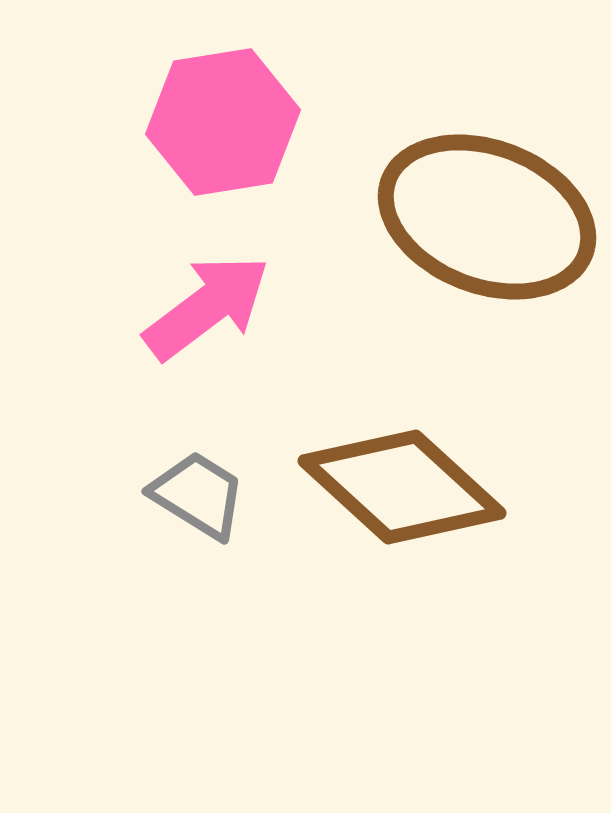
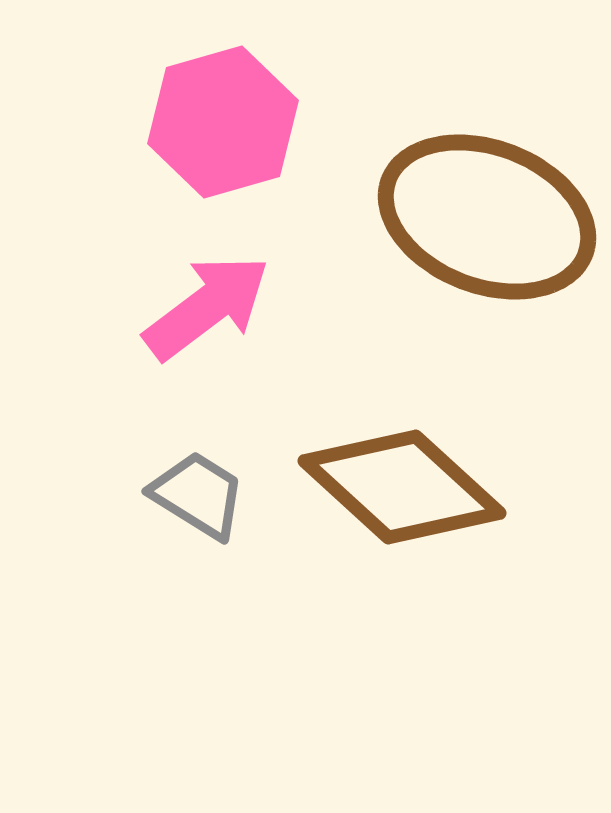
pink hexagon: rotated 7 degrees counterclockwise
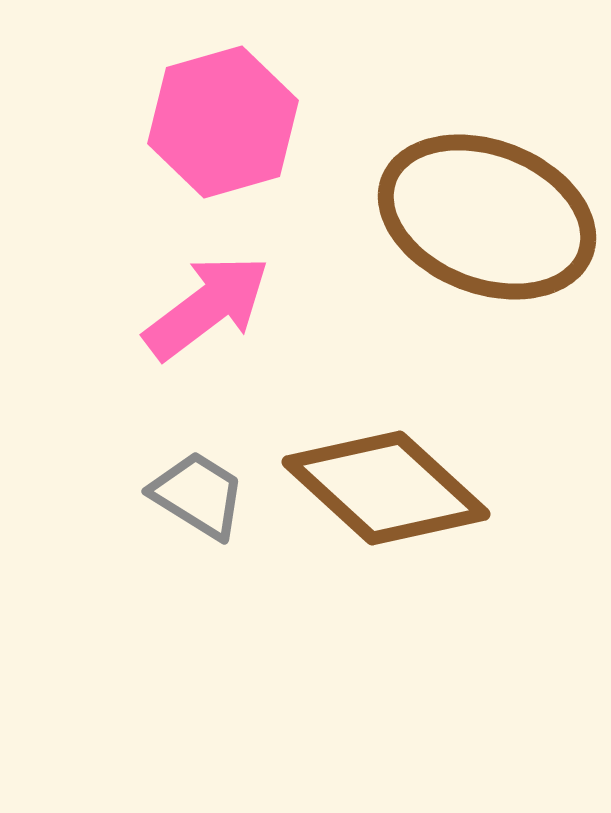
brown diamond: moved 16 px left, 1 px down
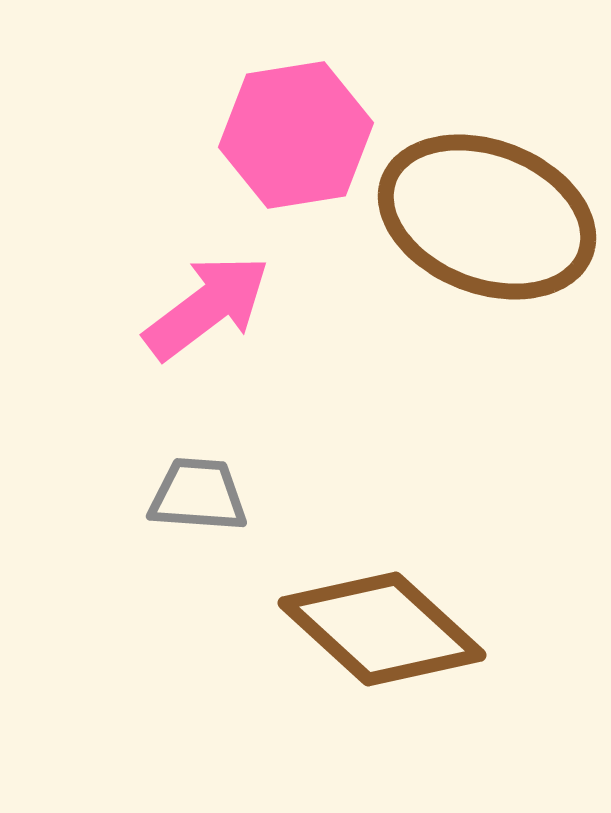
pink hexagon: moved 73 px right, 13 px down; rotated 7 degrees clockwise
brown diamond: moved 4 px left, 141 px down
gray trapezoid: rotated 28 degrees counterclockwise
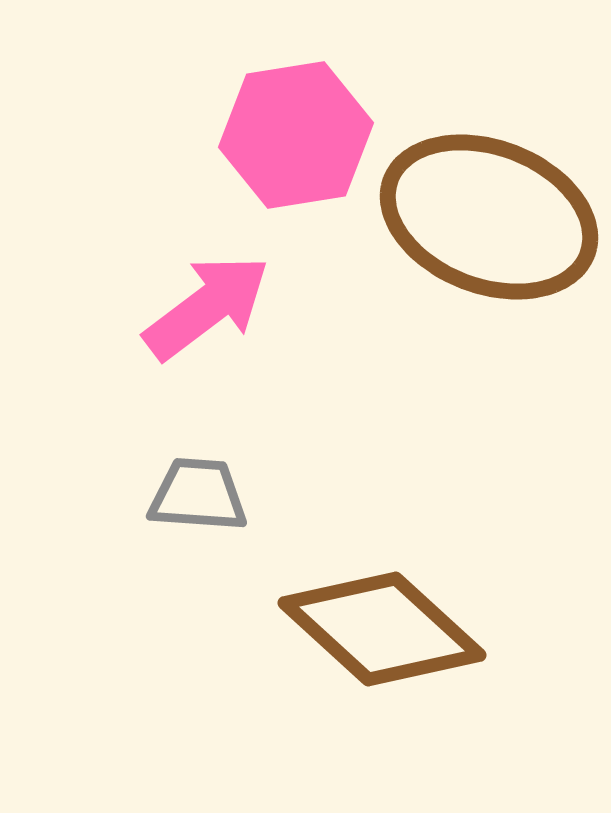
brown ellipse: moved 2 px right
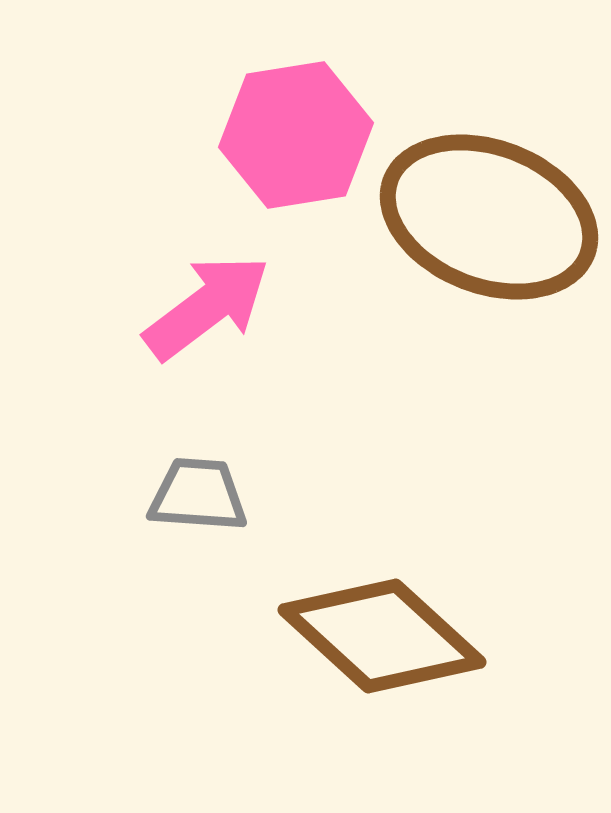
brown diamond: moved 7 px down
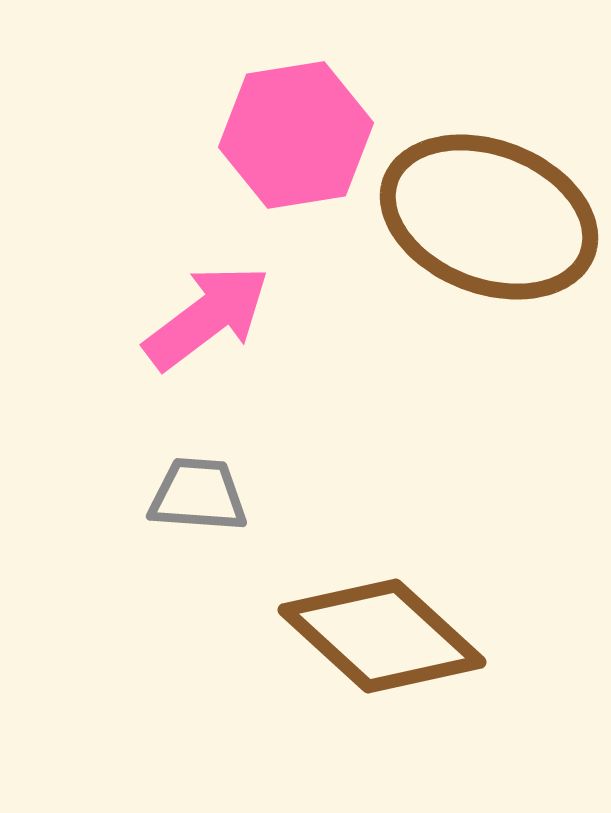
pink arrow: moved 10 px down
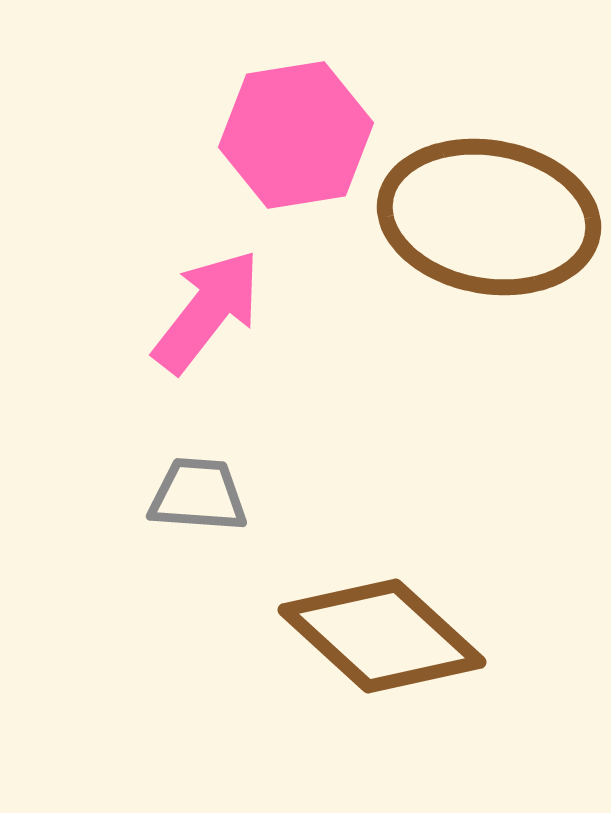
brown ellipse: rotated 11 degrees counterclockwise
pink arrow: moved 6 px up; rotated 15 degrees counterclockwise
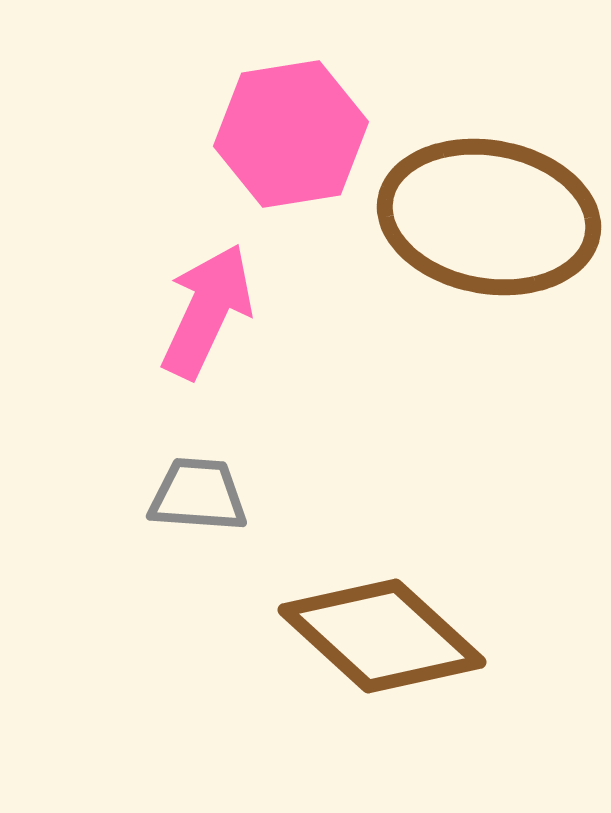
pink hexagon: moved 5 px left, 1 px up
pink arrow: rotated 13 degrees counterclockwise
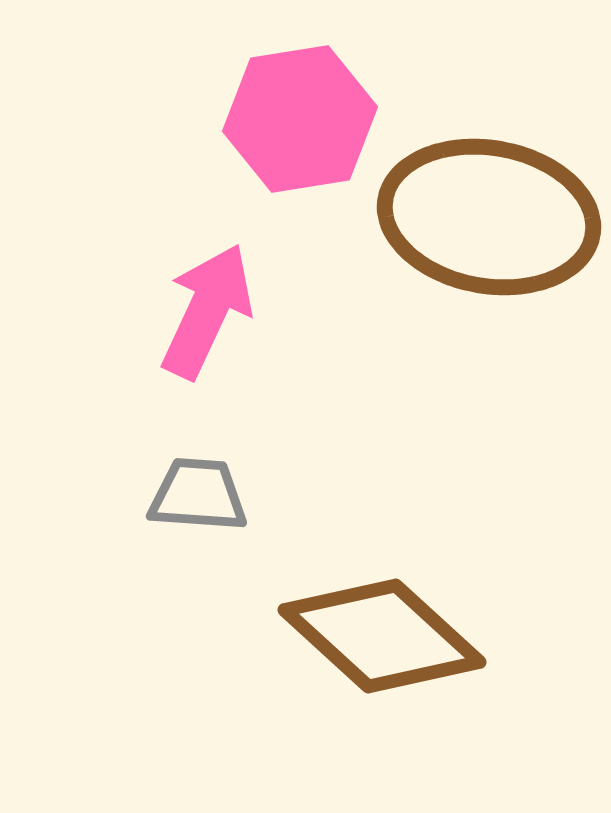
pink hexagon: moved 9 px right, 15 px up
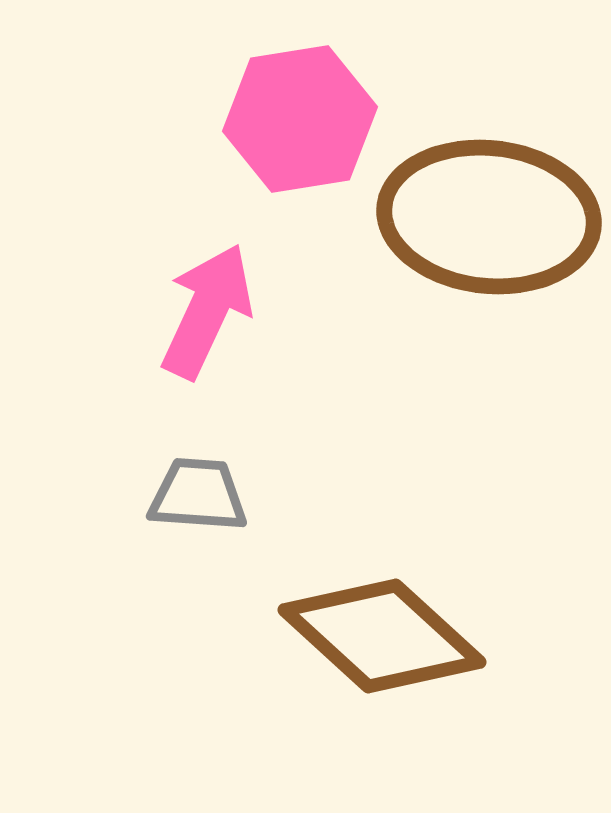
brown ellipse: rotated 4 degrees counterclockwise
